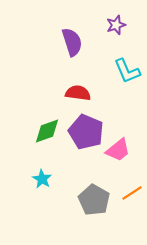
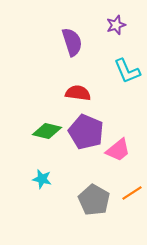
green diamond: rotated 32 degrees clockwise
cyan star: rotated 18 degrees counterclockwise
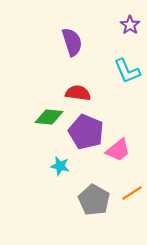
purple star: moved 14 px right; rotated 18 degrees counterclockwise
green diamond: moved 2 px right, 14 px up; rotated 8 degrees counterclockwise
cyan star: moved 18 px right, 13 px up
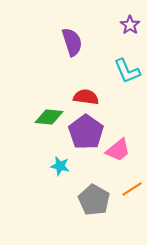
red semicircle: moved 8 px right, 4 px down
purple pentagon: rotated 12 degrees clockwise
orange line: moved 4 px up
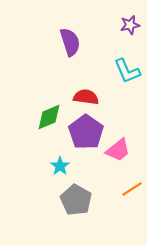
purple star: rotated 24 degrees clockwise
purple semicircle: moved 2 px left
green diamond: rotated 28 degrees counterclockwise
cyan star: rotated 24 degrees clockwise
gray pentagon: moved 18 px left
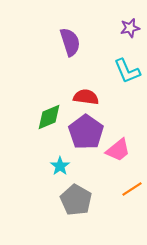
purple star: moved 3 px down
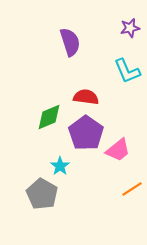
purple pentagon: moved 1 px down
gray pentagon: moved 34 px left, 6 px up
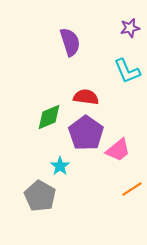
gray pentagon: moved 2 px left, 2 px down
